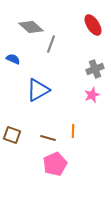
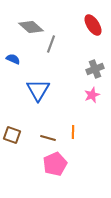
blue triangle: rotated 30 degrees counterclockwise
orange line: moved 1 px down
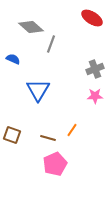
red ellipse: moved 1 px left, 7 px up; rotated 25 degrees counterclockwise
pink star: moved 3 px right, 1 px down; rotated 21 degrees clockwise
orange line: moved 1 px left, 2 px up; rotated 32 degrees clockwise
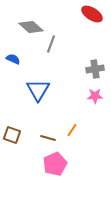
red ellipse: moved 4 px up
gray cross: rotated 12 degrees clockwise
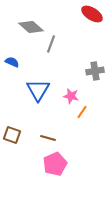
blue semicircle: moved 1 px left, 3 px down
gray cross: moved 2 px down
pink star: moved 24 px left; rotated 14 degrees clockwise
orange line: moved 10 px right, 18 px up
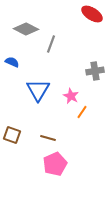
gray diamond: moved 5 px left, 2 px down; rotated 15 degrees counterclockwise
pink star: rotated 14 degrees clockwise
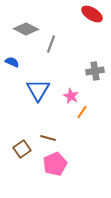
brown square: moved 10 px right, 14 px down; rotated 36 degrees clockwise
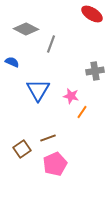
pink star: rotated 14 degrees counterclockwise
brown line: rotated 35 degrees counterclockwise
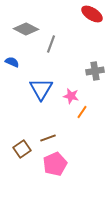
blue triangle: moved 3 px right, 1 px up
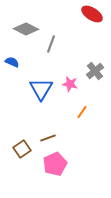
gray cross: rotated 30 degrees counterclockwise
pink star: moved 1 px left, 12 px up
